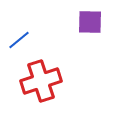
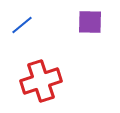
blue line: moved 3 px right, 15 px up
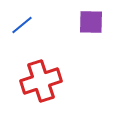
purple square: moved 1 px right
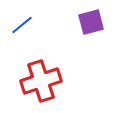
purple square: rotated 16 degrees counterclockwise
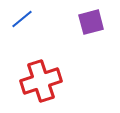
blue line: moved 6 px up
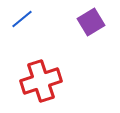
purple square: rotated 16 degrees counterclockwise
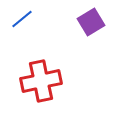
red cross: rotated 6 degrees clockwise
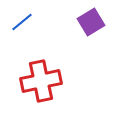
blue line: moved 3 px down
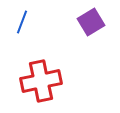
blue line: rotated 30 degrees counterclockwise
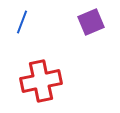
purple square: rotated 8 degrees clockwise
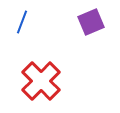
red cross: rotated 33 degrees counterclockwise
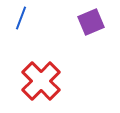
blue line: moved 1 px left, 4 px up
